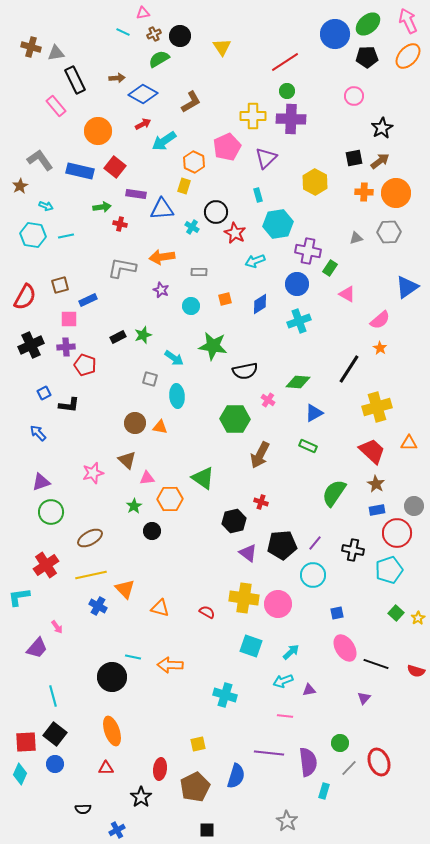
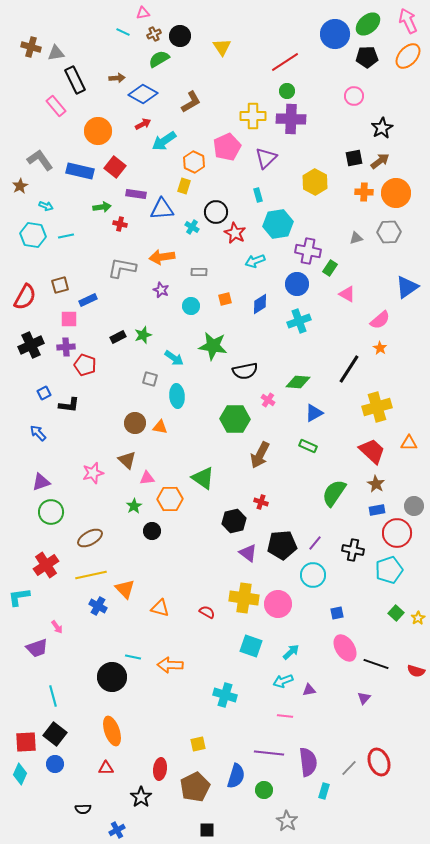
purple trapezoid at (37, 648): rotated 30 degrees clockwise
green circle at (340, 743): moved 76 px left, 47 px down
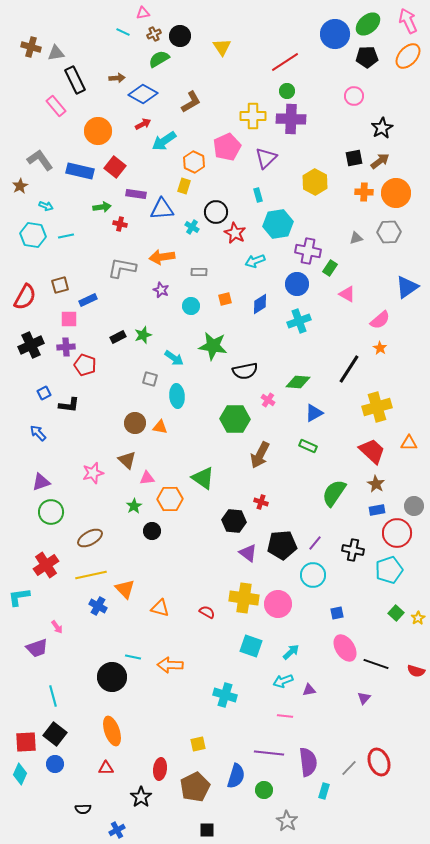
black hexagon at (234, 521): rotated 20 degrees clockwise
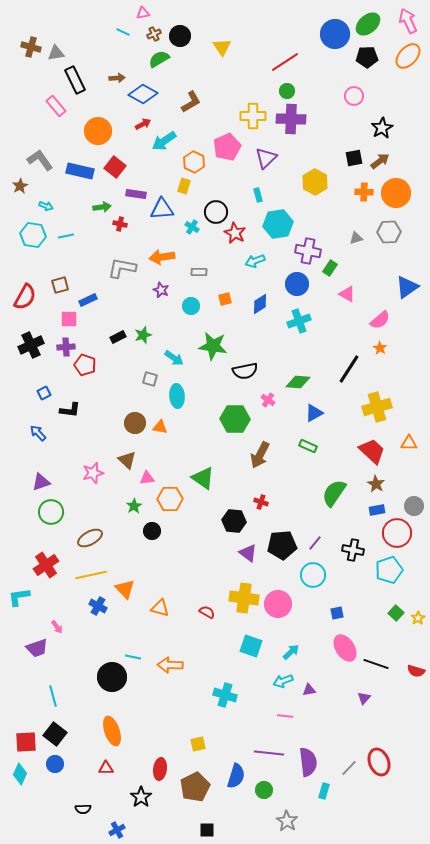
black L-shape at (69, 405): moved 1 px right, 5 px down
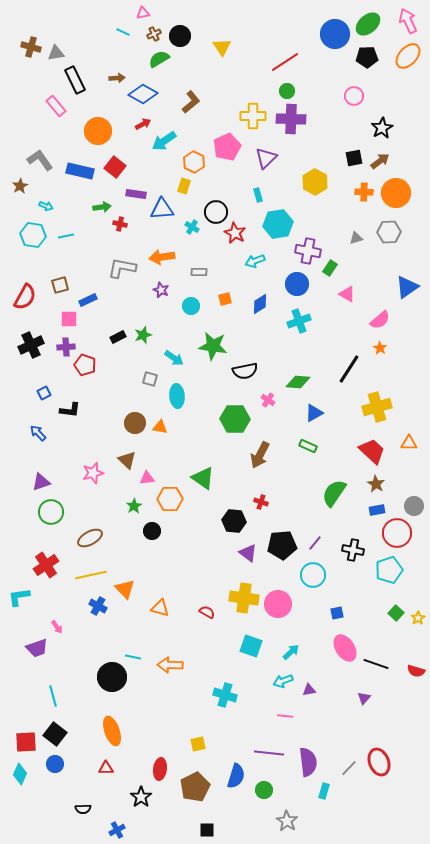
brown L-shape at (191, 102): rotated 10 degrees counterclockwise
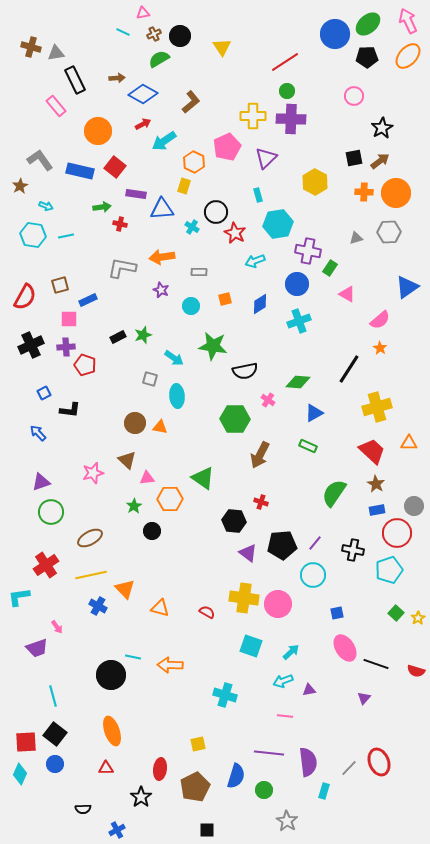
black circle at (112, 677): moved 1 px left, 2 px up
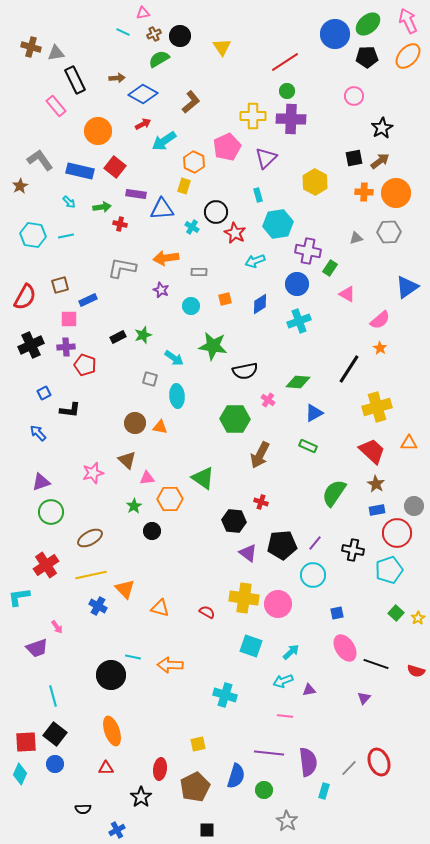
cyan arrow at (46, 206): moved 23 px right, 4 px up; rotated 24 degrees clockwise
orange arrow at (162, 257): moved 4 px right, 1 px down
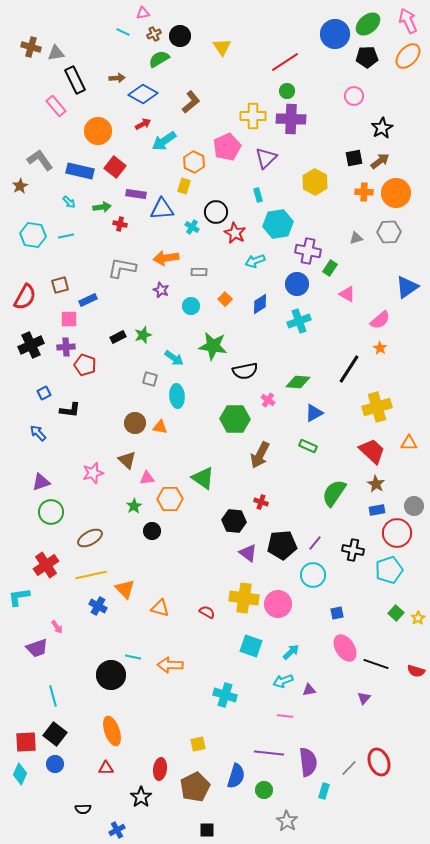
orange square at (225, 299): rotated 32 degrees counterclockwise
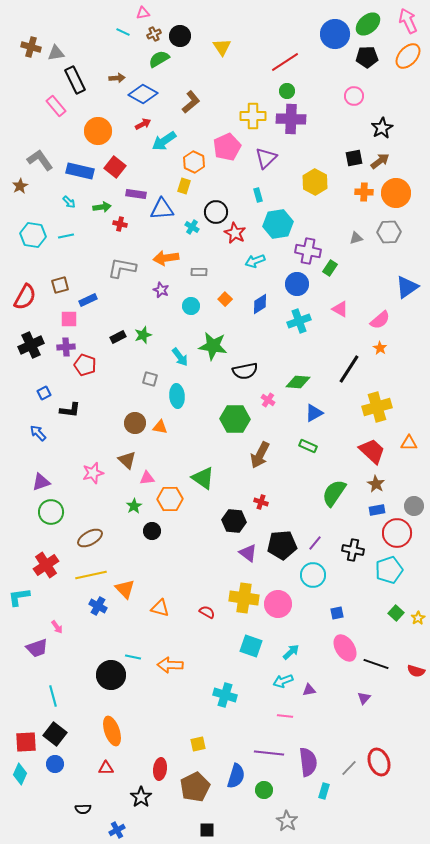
pink triangle at (347, 294): moved 7 px left, 15 px down
cyan arrow at (174, 358): moved 6 px right, 1 px up; rotated 18 degrees clockwise
